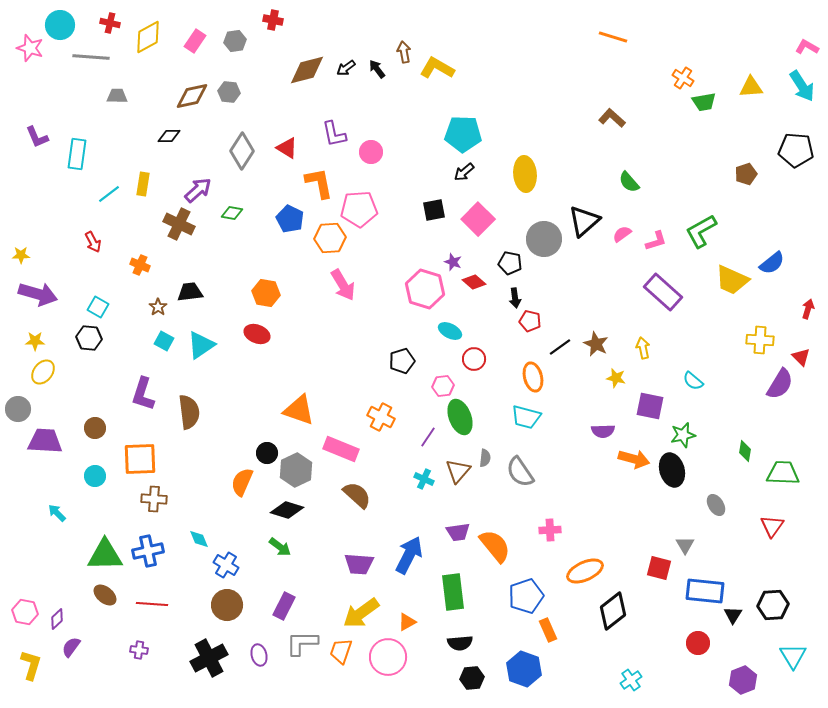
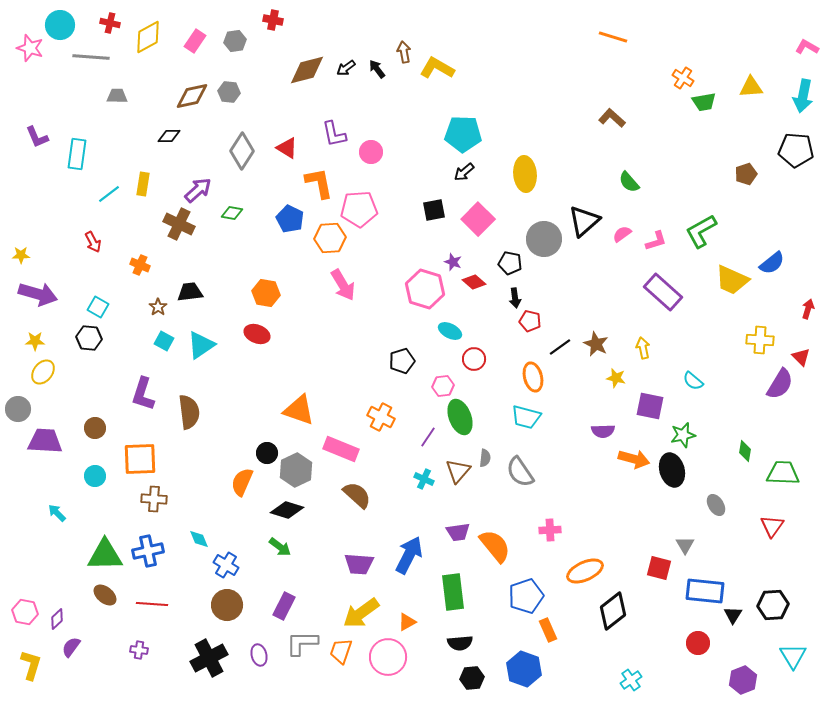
cyan arrow at (802, 86): moved 1 px right, 10 px down; rotated 44 degrees clockwise
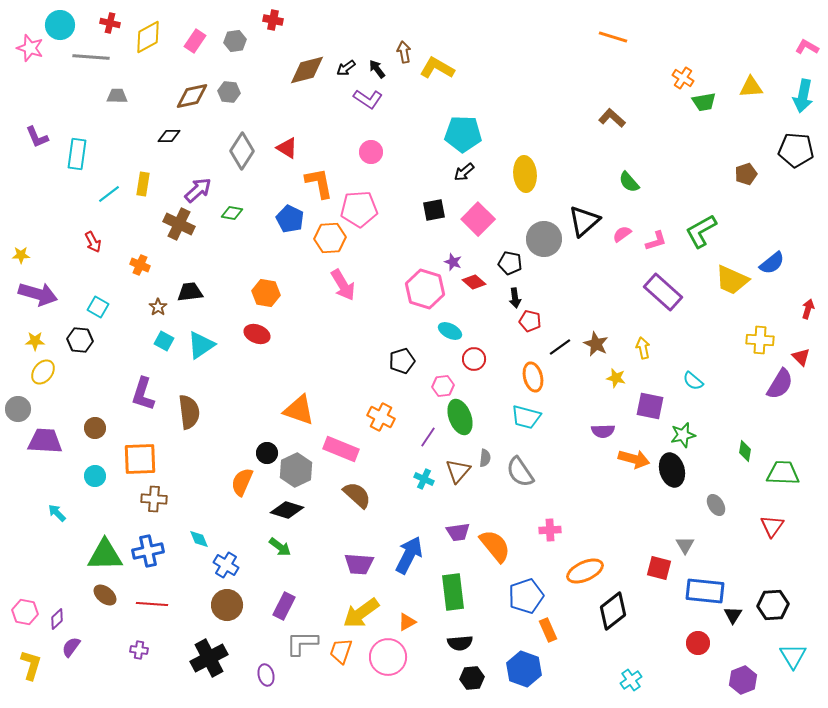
purple L-shape at (334, 134): moved 34 px right, 35 px up; rotated 44 degrees counterclockwise
black hexagon at (89, 338): moved 9 px left, 2 px down
purple ellipse at (259, 655): moved 7 px right, 20 px down
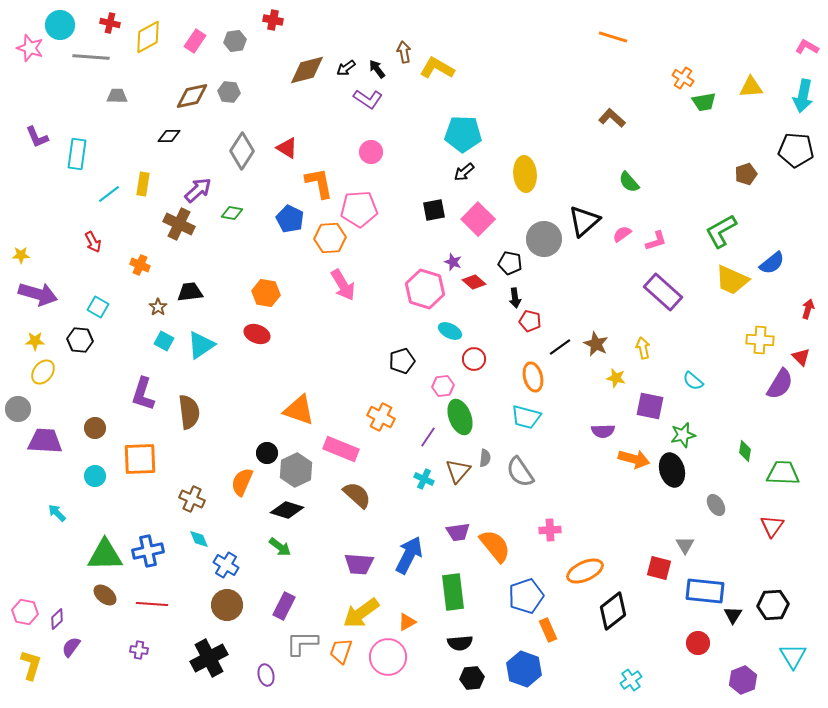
green L-shape at (701, 231): moved 20 px right
brown cross at (154, 499): moved 38 px right; rotated 20 degrees clockwise
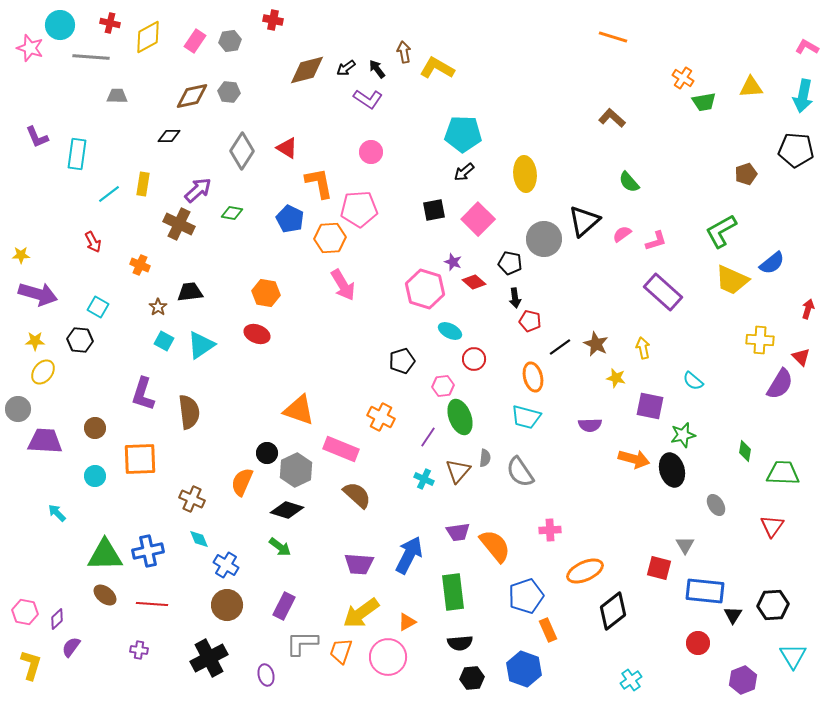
gray hexagon at (235, 41): moved 5 px left
purple semicircle at (603, 431): moved 13 px left, 6 px up
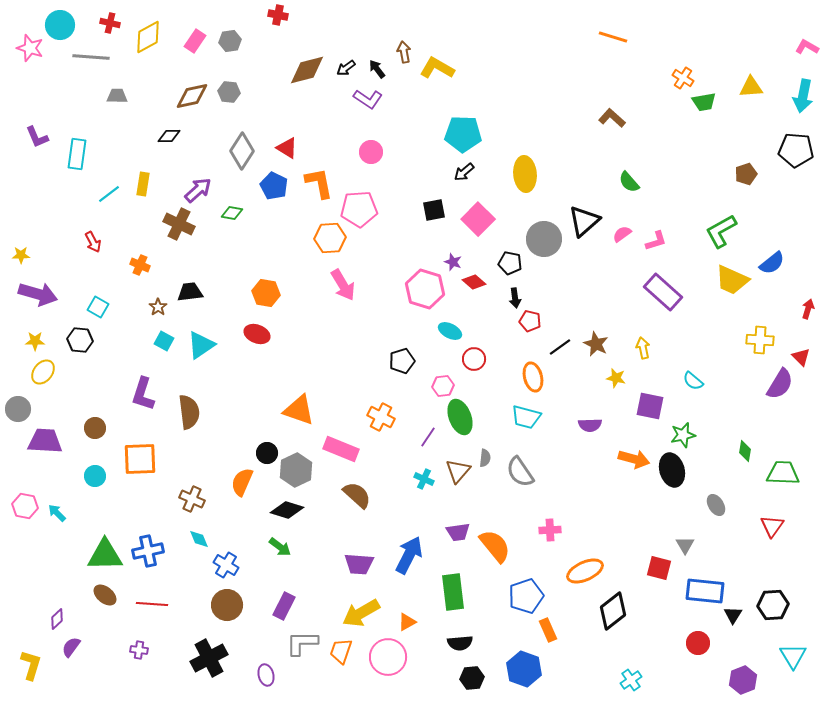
red cross at (273, 20): moved 5 px right, 5 px up
blue pentagon at (290, 219): moved 16 px left, 33 px up
pink hexagon at (25, 612): moved 106 px up
yellow arrow at (361, 613): rotated 6 degrees clockwise
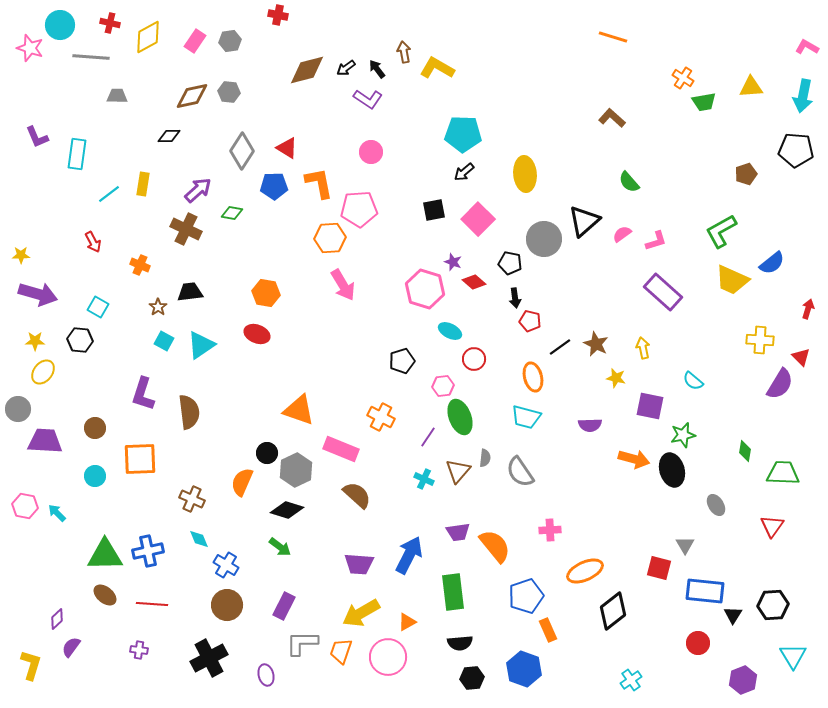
blue pentagon at (274, 186): rotated 28 degrees counterclockwise
brown cross at (179, 224): moved 7 px right, 5 px down
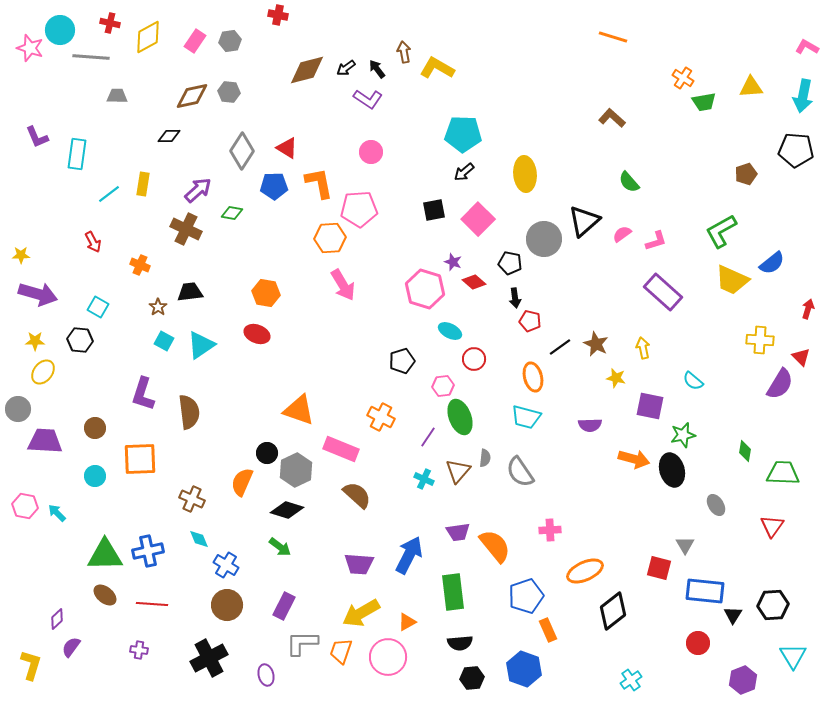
cyan circle at (60, 25): moved 5 px down
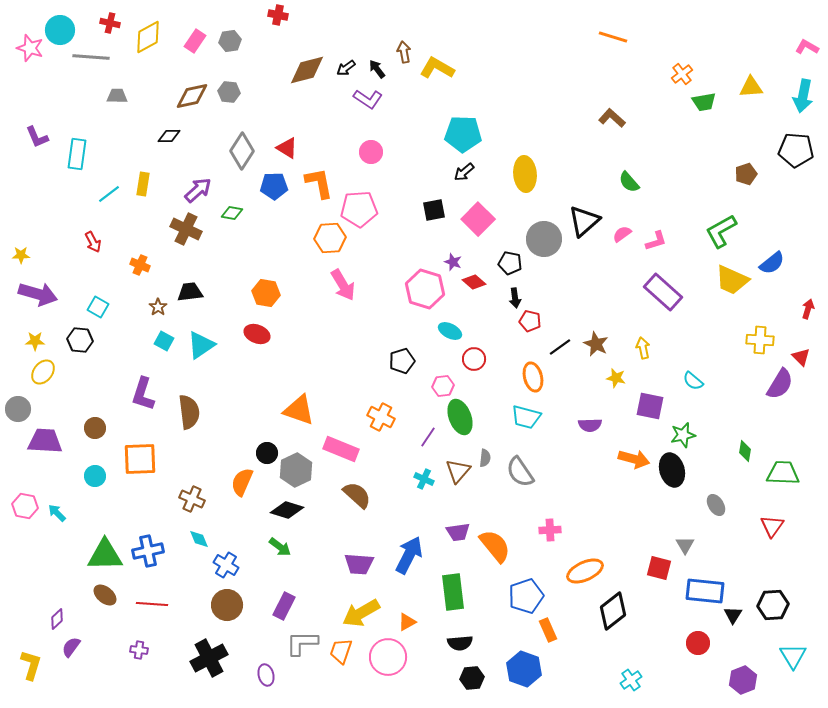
orange cross at (683, 78): moved 1 px left, 4 px up; rotated 20 degrees clockwise
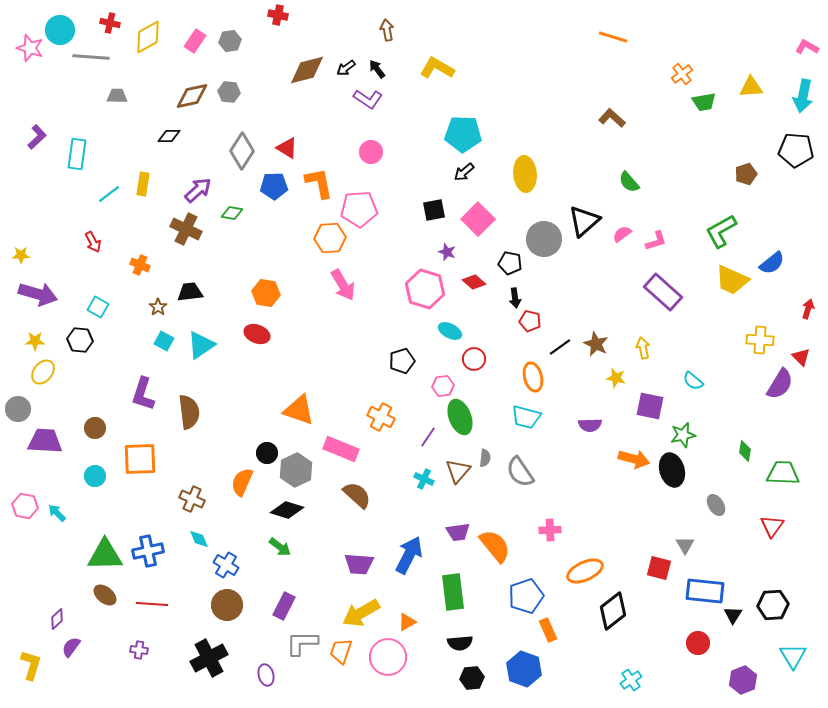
brown arrow at (404, 52): moved 17 px left, 22 px up
purple L-shape at (37, 137): rotated 110 degrees counterclockwise
purple star at (453, 262): moved 6 px left, 10 px up
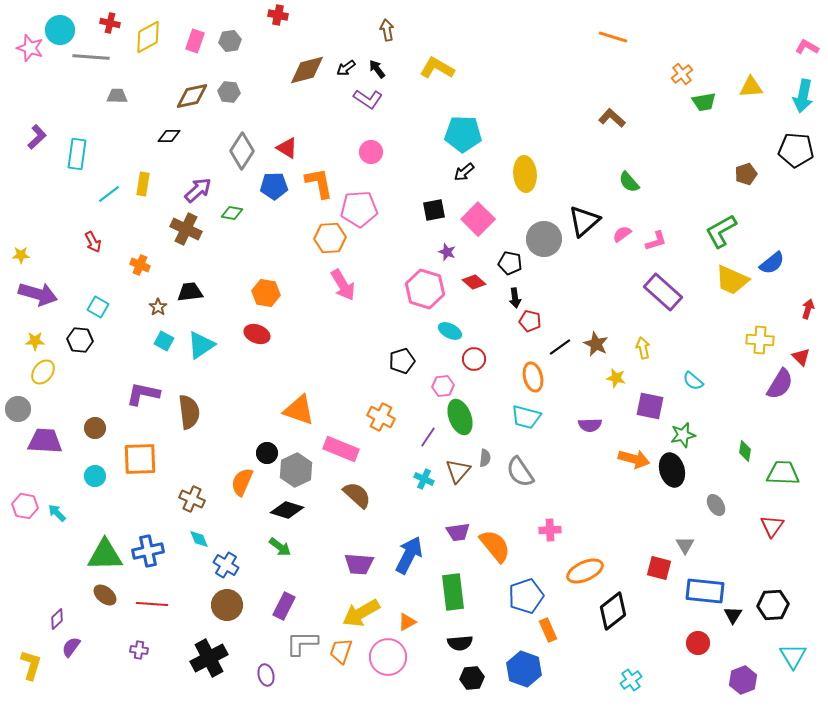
pink rectangle at (195, 41): rotated 15 degrees counterclockwise
purple L-shape at (143, 394): rotated 84 degrees clockwise
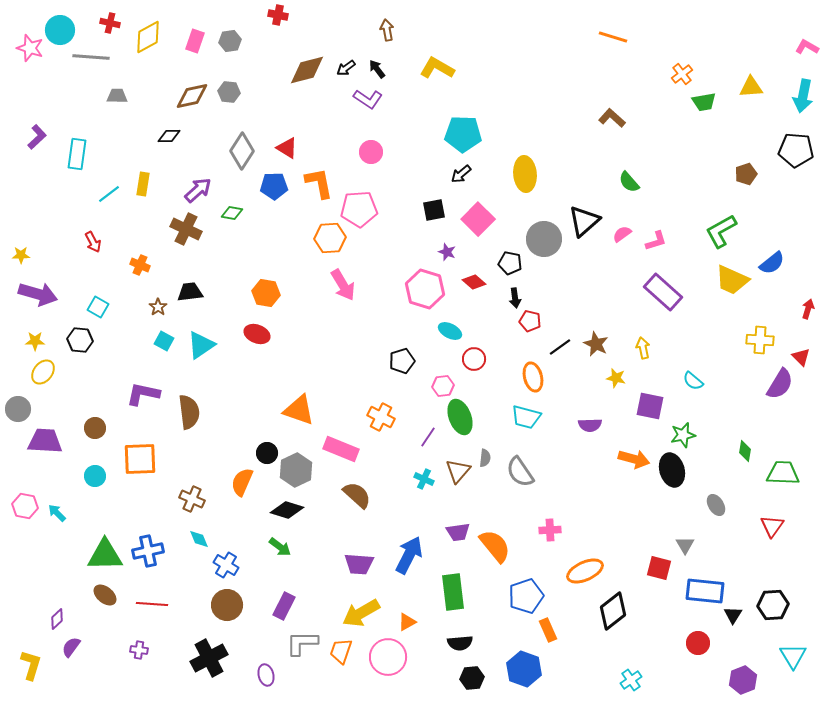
black arrow at (464, 172): moved 3 px left, 2 px down
